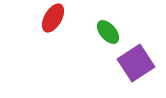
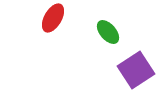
purple square: moved 7 px down
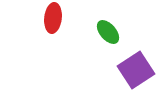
red ellipse: rotated 24 degrees counterclockwise
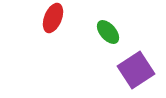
red ellipse: rotated 16 degrees clockwise
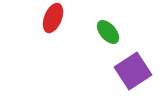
purple square: moved 3 px left, 1 px down
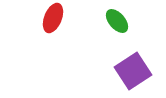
green ellipse: moved 9 px right, 11 px up
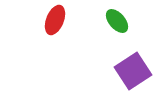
red ellipse: moved 2 px right, 2 px down
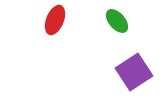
purple square: moved 1 px right, 1 px down
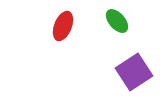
red ellipse: moved 8 px right, 6 px down
